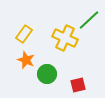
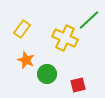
yellow rectangle: moved 2 px left, 5 px up
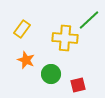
yellow cross: rotated 20 degrees counterclockwise
green circle: moved 4 px right
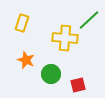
yellow rectangle: moved 6 px up; rotated 18 degrees counterclockwise
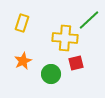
orange star: moved 3 px left, 1 px down; rotated 24 degrees clockwise
red square: moved 2 px left, 22 px up
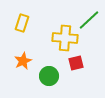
green circle: moved 2 px left, 2 px down
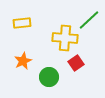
yellow rectangle: rotated 66 degrees clockwise
red square: rotated 21 degrees counterclockwise
green circle: moved 1 px down
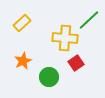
yellow rectangle: rotated 36 degrees counterclockwise
